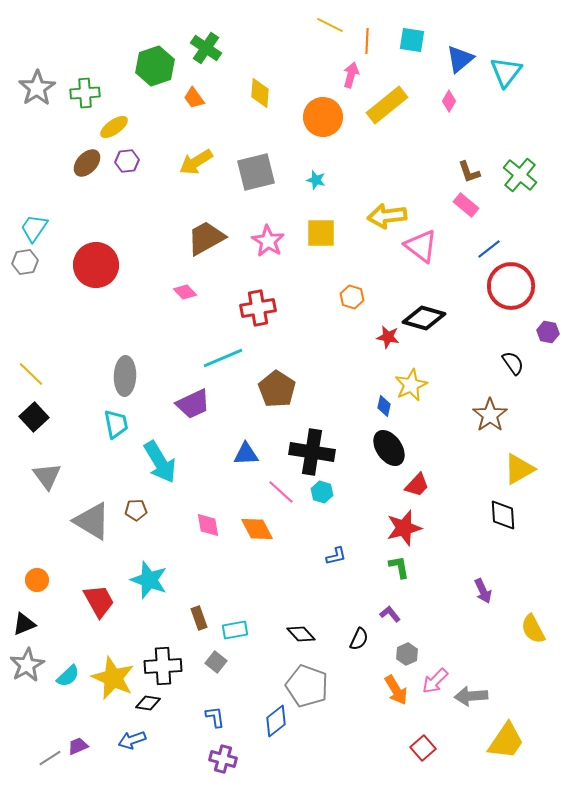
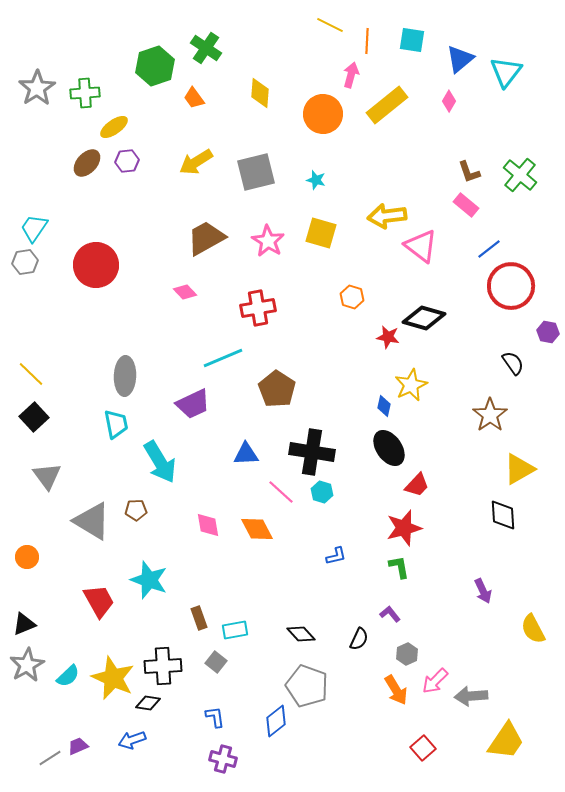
orange circle at (323, 117): moved 3 px up
yellow square at (321, 233): rotated 16 degrees clockwise
orange circle at (37, 580): moved 10 px left, 23 px up
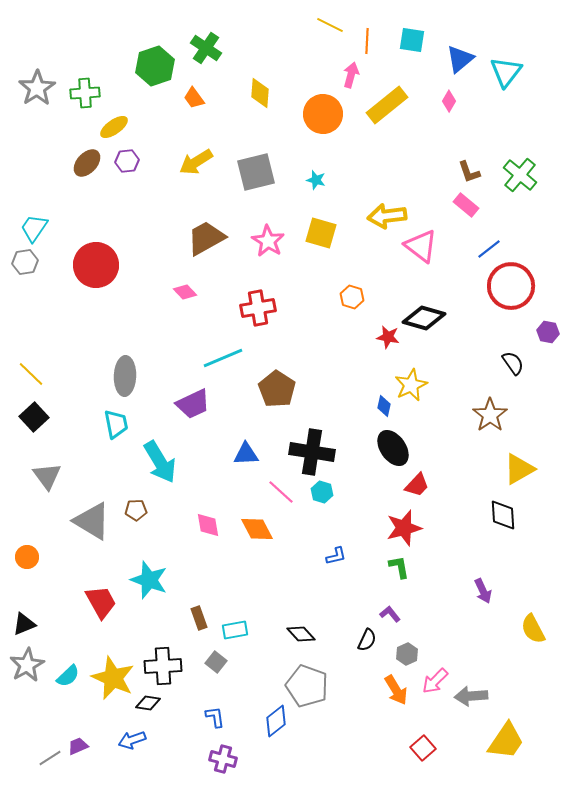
black ellipse at (389, 448): moved 4 px right
red trapezoid at (99, 601): moved 2 px right, 1 px down
black semicircle at (359, 639): moved 8 px right, 1 px down
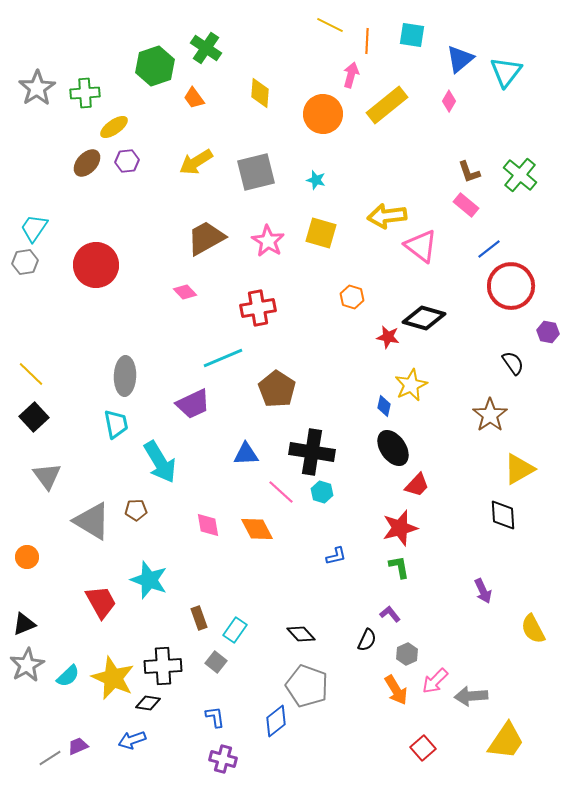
cyan square at (412, 40): moved 5 px up
red star at (404, 528): moved 4 px left
cyan rectangle at (235, 630): rotated 45 degrees counterclockwise
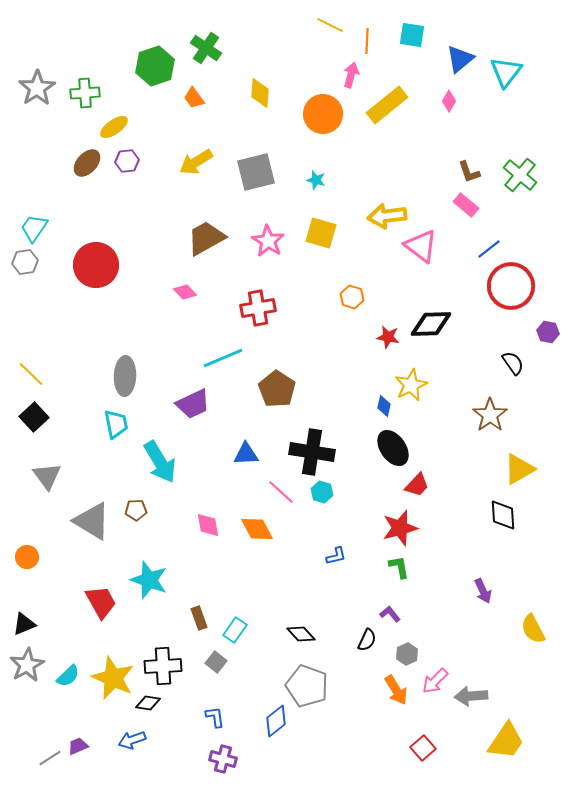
black diamond at (424, 318): moved 7 px right, 6 px down; rotated 18 degrees counterclockwise
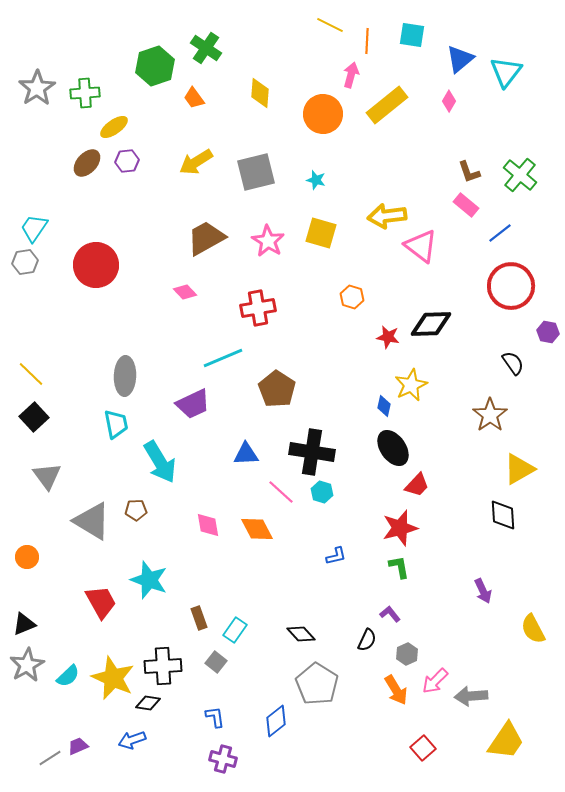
blue line at (489, 249): moved 11 px right, 16 px up
gray pentagon at (307, 686): moved 10 px right, 2 px up; rotated 12 degrees clockwise
